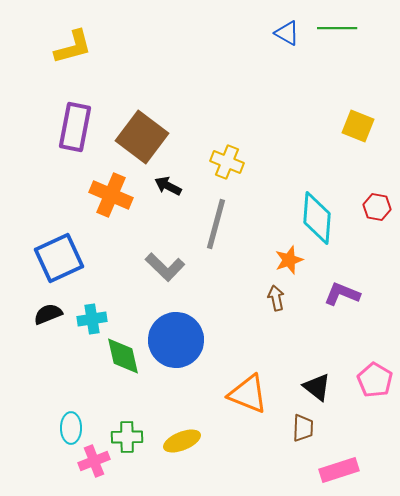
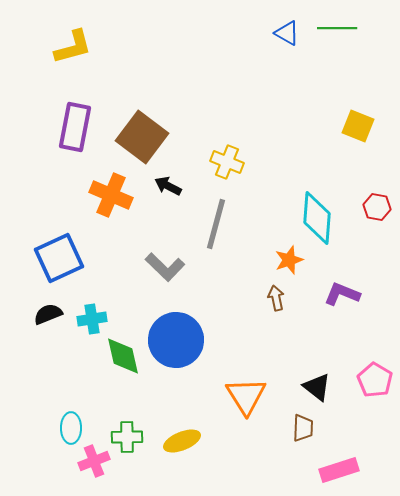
orange triangle: moved 2 px left, 2 px down; rotated 36 degrees clockwise
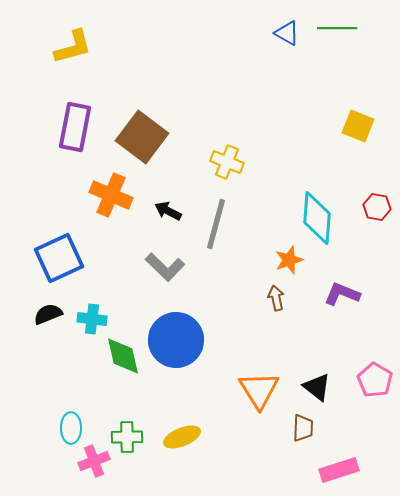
black arrow: moved 25 px down
cyan cross: rotated 16 degrees clockwise
orange triangle: moved 13 px right, 6 px up
yellow ellipse: moved 4 px up
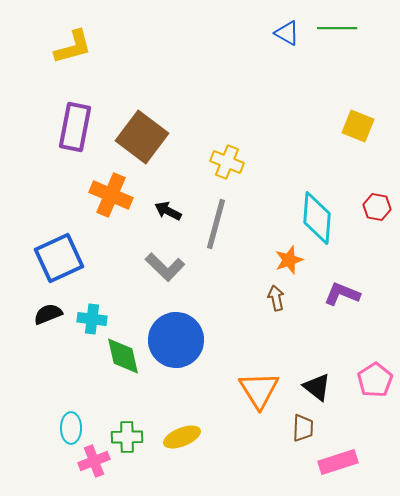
pink pentagon: rotated 8 degrees clockwise
pink rectangle: moved 1 px left, 8 px up
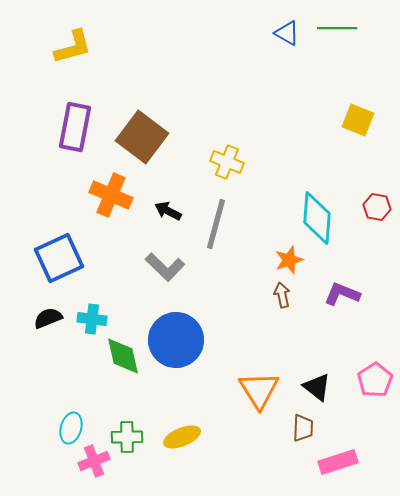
yellow square: moved 6 px up
brown arrow: moved 6 px right, 3 px up
black semicircle: moved 4 px down
cyan ellipse: rotated 16 degrees clockwise
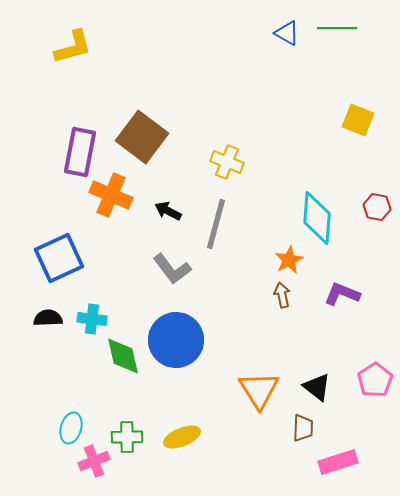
purple rectangle: moved 5 px right, 25 px down
orange star: rotated 8 degrees counterclockwise
gray L-shape: moved 7 px right, 2 px down; rotated 9 degrees clockwise
black semicircle: rotated 20 degrees clockwise
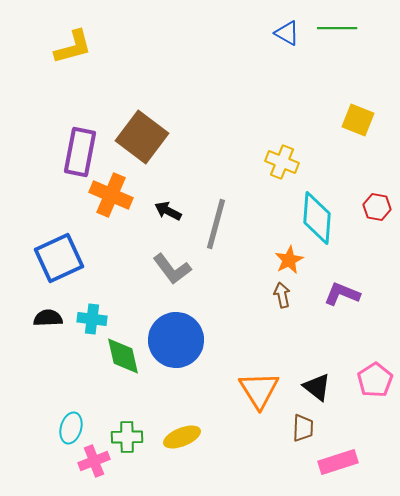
yellow cross: moved 55 px right
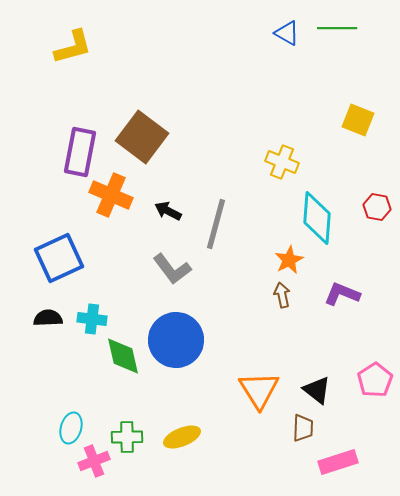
black triangle: moved 3 px down
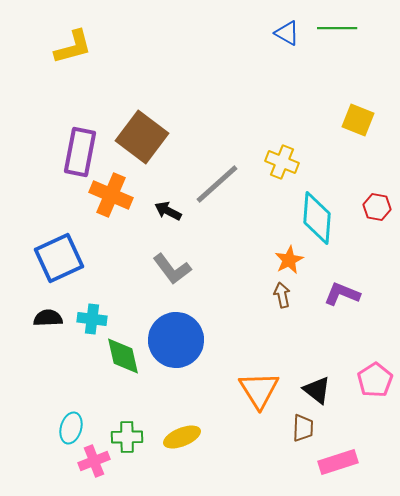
gray line: moved 1 px right, 40 px up; rotated 33 degrees clockwise
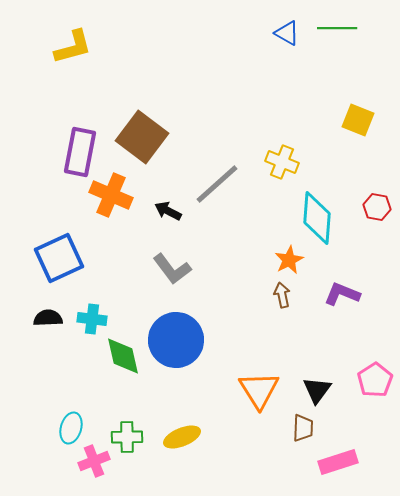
black triangle: rotated 28 degrees clockwise
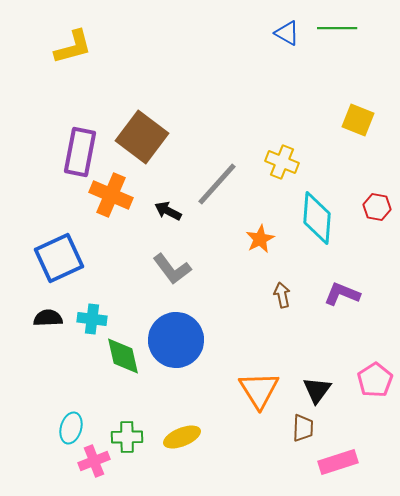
gray line: rotated 6 degrees counterclockwise
orange star: moved 29 px left, 21 px up
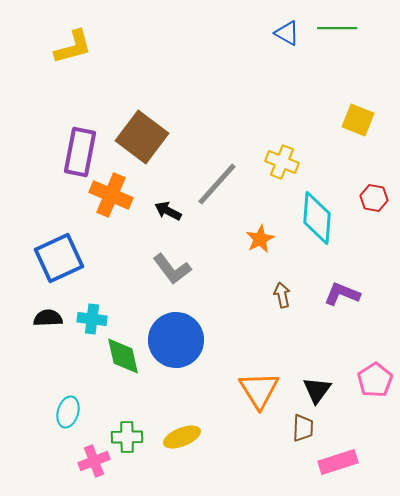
red hexagon: moved 3 px left, 9 px up
cyan ellipse: moved 3 px left, 16 px up
